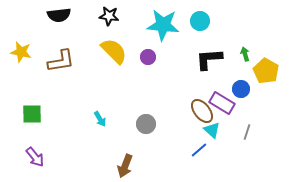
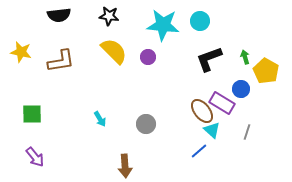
green arrow: moved 3 px down
black L-shape: rotated 16 degrees counterclockwise
blue line: moved 1 px down
brown arrow: rotated 25 degrees counterclockwise
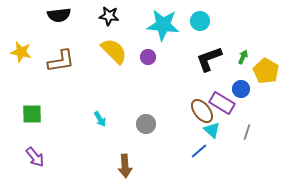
green arrow: moved 2 px left; rotated 40 degrees clockwise
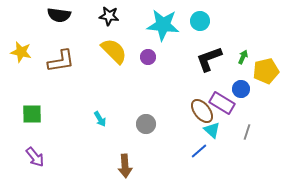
black semicircle: rotated 15 degrees clockwise
yellow pentagon: rotated 30 degrees clockwise
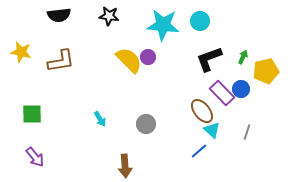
black semicircle: rotated 15 degrees counterclockwise
yellow semicircle: moved 15 px right, 9 px down
purple rectangle: moved 10 px up; rotated 15 degrees clockwise
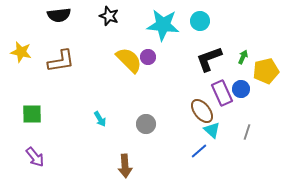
black star: rotated 12 degrees clockwise
purple rectangle: rotated 20 degrees clockwise
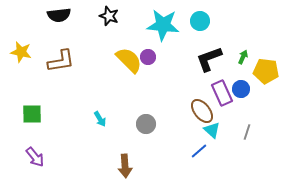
yellow pentagon: rotated 20 degrees clockwise
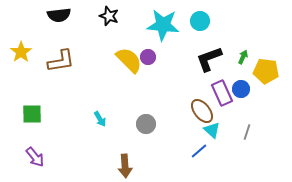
yellow star: rotated 25 degrees clockwise
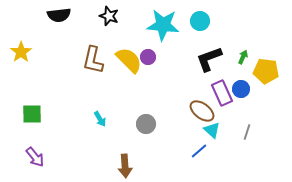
brown L-shape: moved 32 px right, 1 px up; rotated 112 degrees clockwise
brown ellipse: rotated 15 degrees counterclockwise
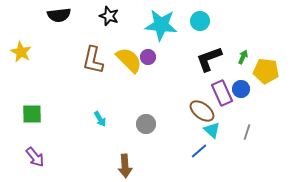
cyan star: moved 2 px left
yellow star: rotated 10 degrees counterclockwise
